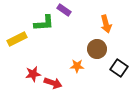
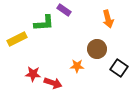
orange arrow: moved 2 px right, 5 px up
red star: rotated 14 degrees clockwise
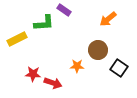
orange arrow: rotated 66 degrees clockwise
brown circle: moved 1 px right, 1 px down
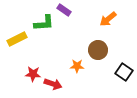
black square: moved 5 px right, 4 px down
red arrow: moved 1 px down
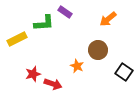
purple rectangle: moved 1 px right, 2 px down
orange star: rotated 24 degrees clockwise
red star: rotated 21 degrees counterclockwise
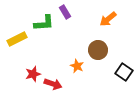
purple rectangle: rotated 24 degrees clockwise
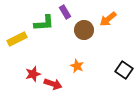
brown circle: moved 14 px left, 20 px up
black square: moved 2 px up
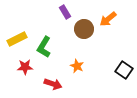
green L-shape: moved 24 px down; rotated 125 degrees clockwise
brown circle: moved 1 px up
red star: moved 8 px left, 7 px up; rotated 14 degrees clockwise
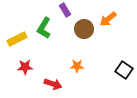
purple rectangle: moved 2 px up
green L-shape: moved 19 px up
orange star: rotated 24 degrees counterclockwise
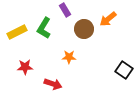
yellow rectangle: moved 7 px up
orange star: moved 8 px left, 9 px up
